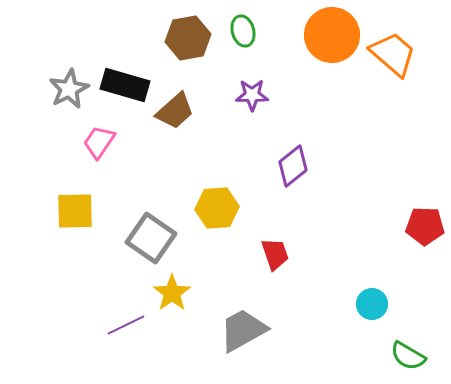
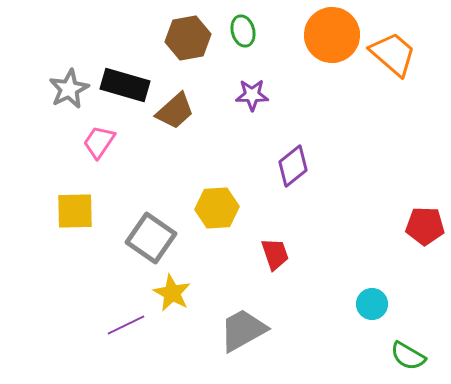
yellow star: rotated 9 degrees counterclockwise
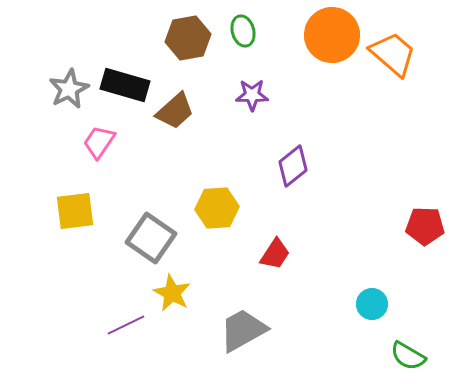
yellow square: rotated 6 degrees counterclockwise
red trapezoid: rotated 52 degrees clockwise
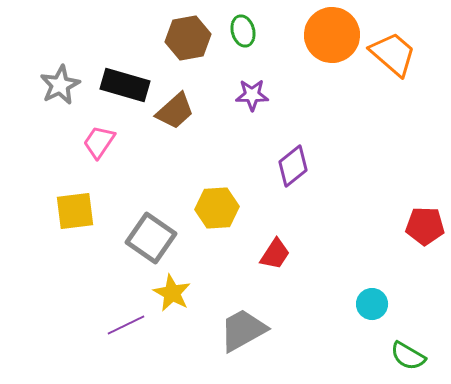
gray star: moved 9 px left, 4 px up
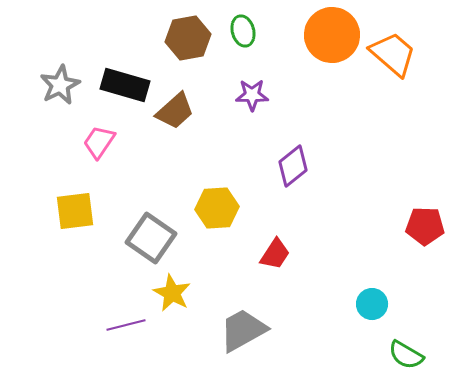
purple line: rotated 12 degrees clockwise
green semicircle: moved 2 px left, 1 px up
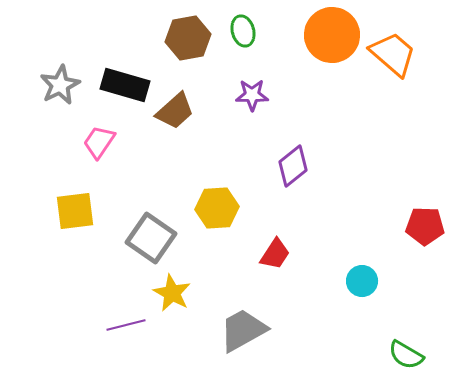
cyan circle: moved 10 px left, 23 px up
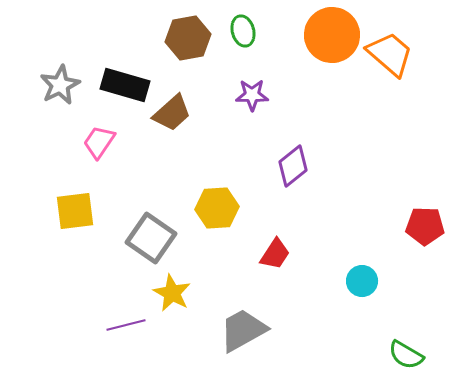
orange trapezoid: moved 3 px left
brown trapezoid: moved 3 px left, 2 px down
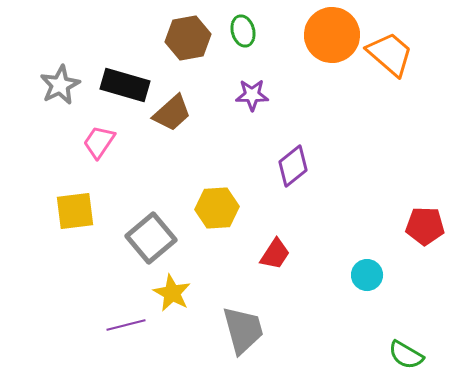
gray square: rotated 15 degrees clockwise
cyan circle: moved 5 px right, 6 px up
gray trapezoid: rotated 104 degrees clockwise
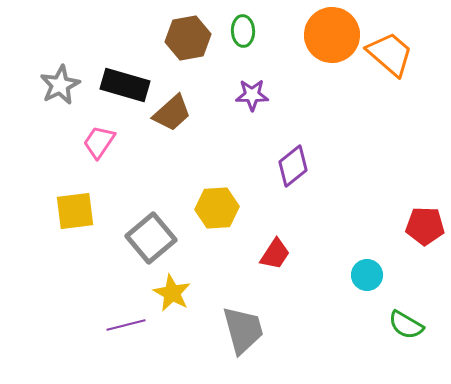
green ellipse: rotated 12 degrees clockwise
green semicircle: moved 30 px up
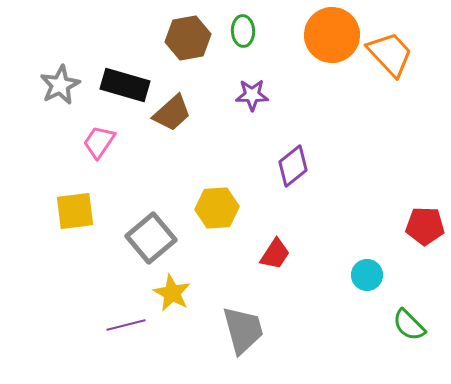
orange trapezoid: rotated 6 degrees clockwise
green semicircle: moved 3 px right; rotated 15 degrees clockwise
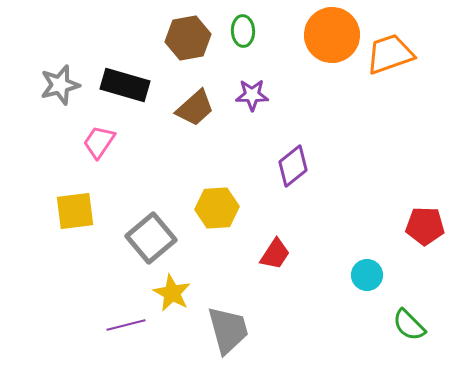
orange trapezoid: rotated 66 degrees counterclockwise
gray star: rotated 12 degrees clockwise
brown trapezoid: moved 23 px right, 5 px up
gray trapezoid: moved 15 px left
